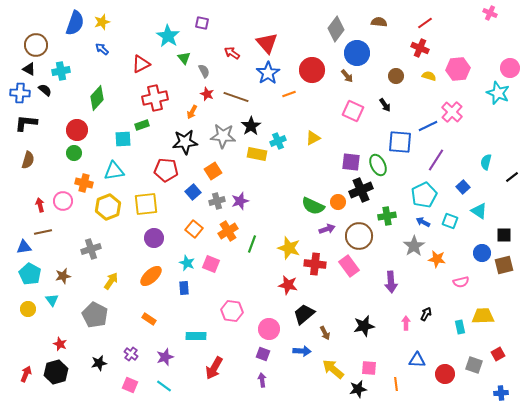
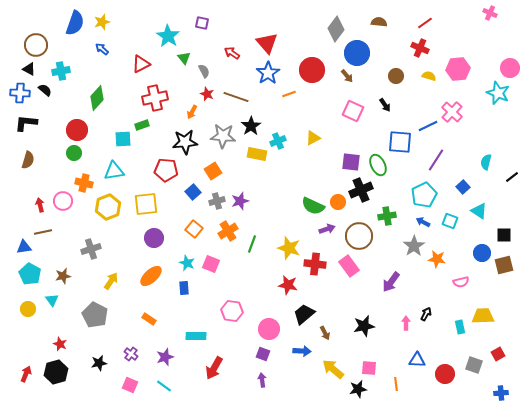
purple arrow at (391, 282): rotated 40 degrees clockwise
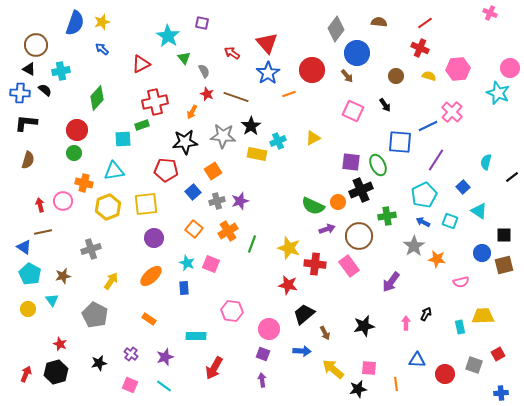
red cross at (155, 98): moved 4 px down
blue triangle at (24, 247): rotated 42 degrees clockwise
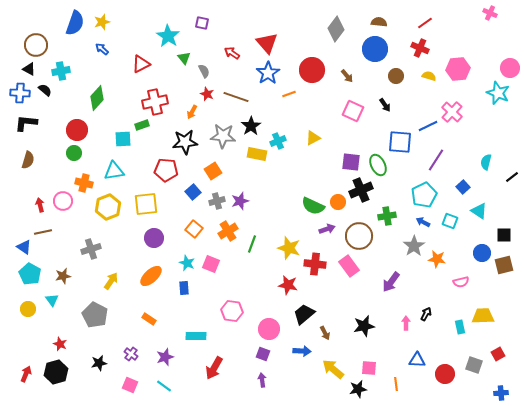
blue circle at (357, 53): moved 18 px right, 4 px up
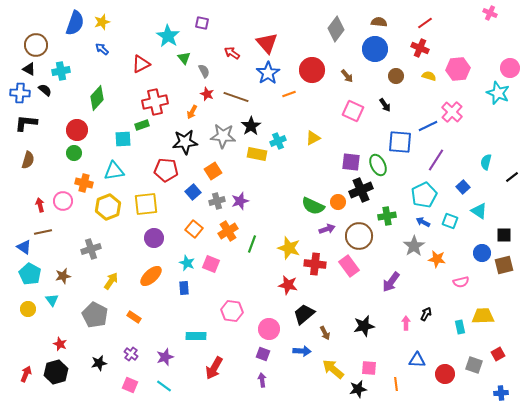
orange rectangle at (149, 319): moved 15 px left, 2 px up
